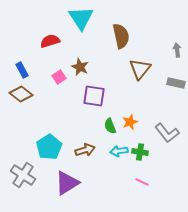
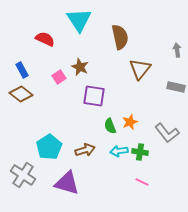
cyan triangle: moved 2 px left, 2 px down
brown semicircle: moved 1 px left, 1 px down
red semicircle: moved 5 px left, 2 px up; rotated 42 degrees clockwise
gray rectangle: moved 4 px down
purple triangle: rotated 48 degrees clockwise
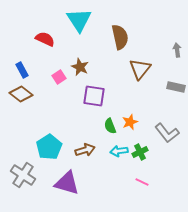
green cross: rotated 35 degrees counterclockwise
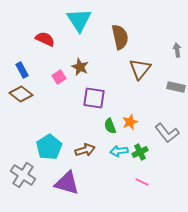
purple square: moved 2 px down
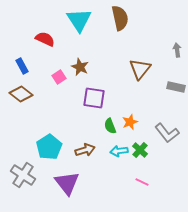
brown semicircle: moved 19 px up
blue rectangle: moved 4 px up
green cross: moved 2 px up; rotated 21 degrees counterclockwise
purple triangle: rotated 36 degrees clockwise
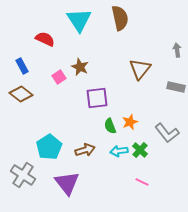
purple square: moved 3 px right; rotated 15 degrees counterclockwise
